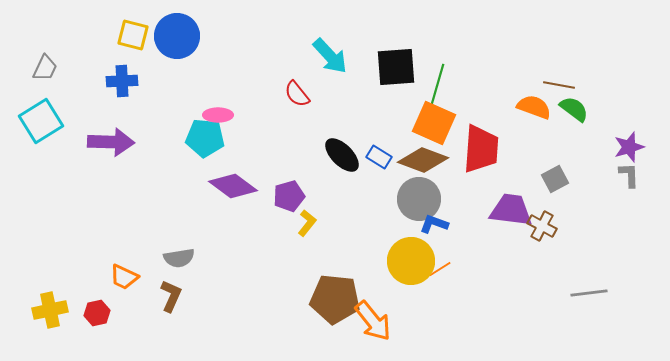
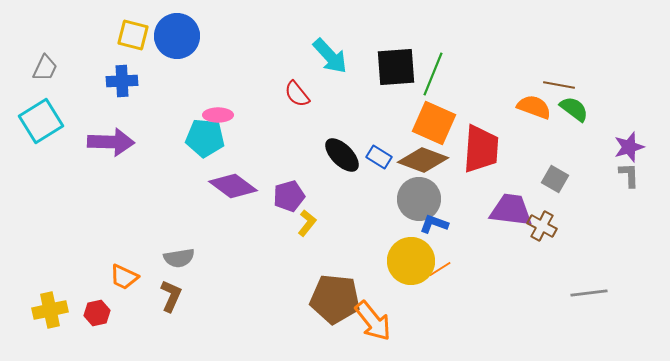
green line: moved 4 px left, 12 px up; rotated 6 degrees clockwise
gray square: rotated 32 degrees counterclockwise
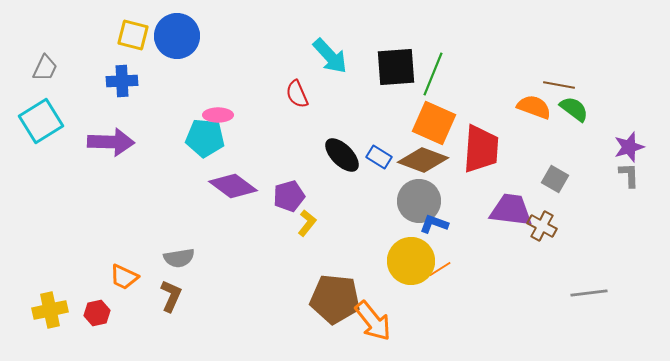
red semicircle: rotated 16 degrees clockwise
gray circle: moved 2 px down
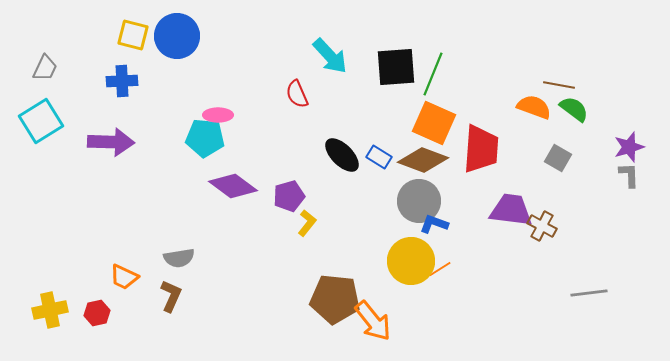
gray square: moved 3 px right, 21 px up
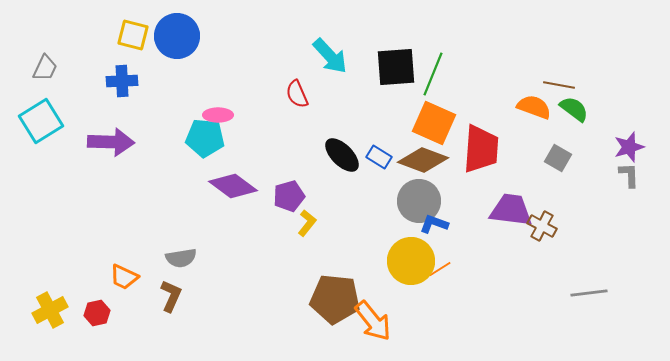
gray semicircle: moved 2 px right
yellow cross: rotated 16 degrees counterclockwise
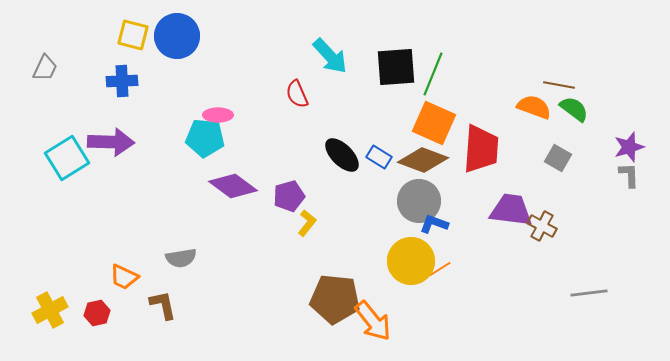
cyan square: moved 26 px right, 37 px down
brown L-shape: moved 8 px left, 9 px down; rotated 36 degrees counterclockwise
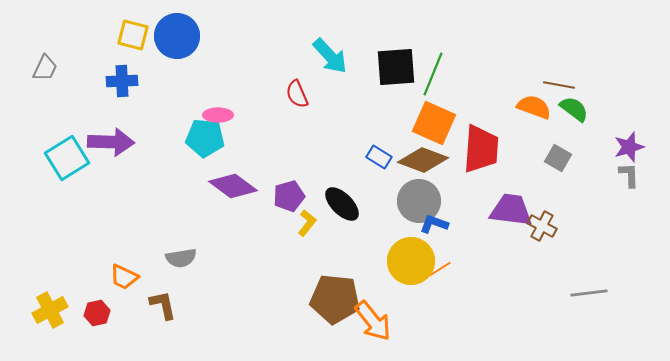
black ellipse: moved 49 px down
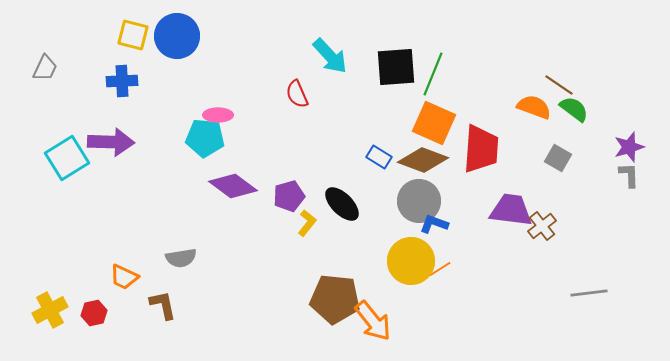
brown line: rotated 24 degrees clockwise
brown cross: rotated 24 degrees clockwise
red hexagon: moved 3 px left
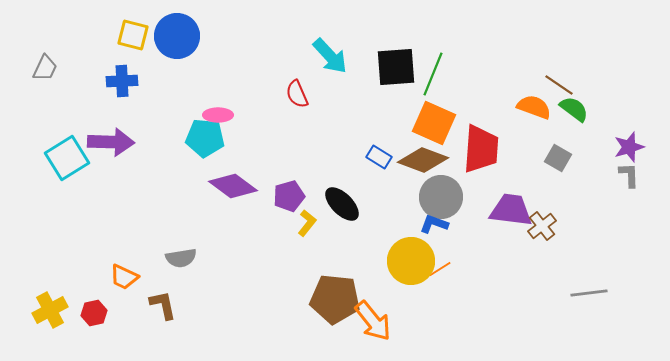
gray circle: moved 22 px right, 4 px up
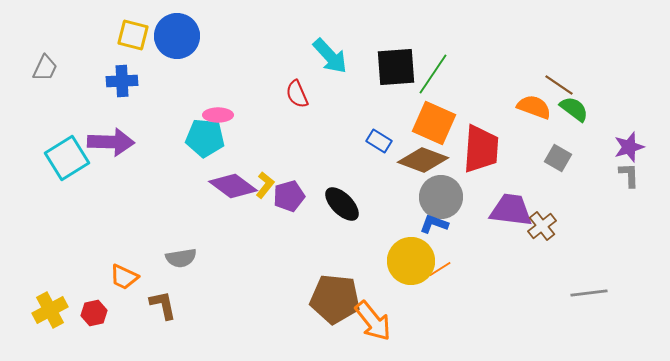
green line: rotated 12 degrees clockwise
blue rectangle: moved 16 px up
yellow L-shape: moved 42 px left, 38 px up
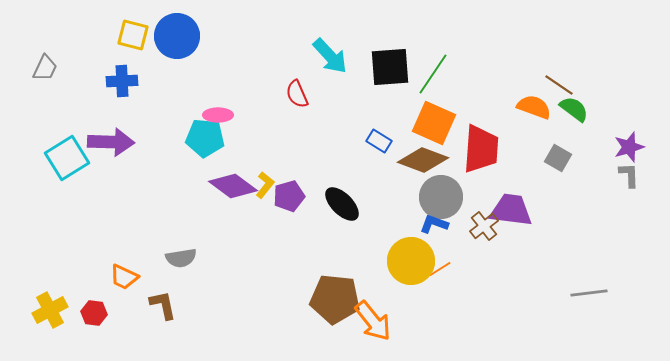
black square: moved 6 px left
brown cross: moved 58 px left
red hexagon: rotated 20 degrees clockwise
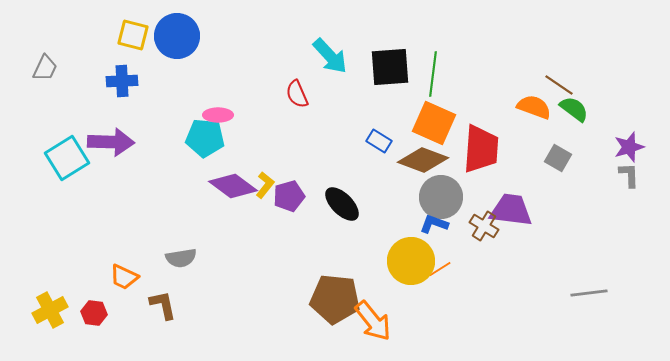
green line: rotated 27 degrees counterclockwise
brown cross: rotated 20 degrees counterclockwise
